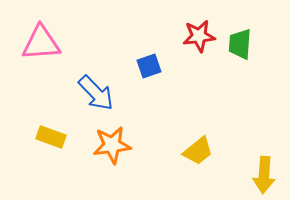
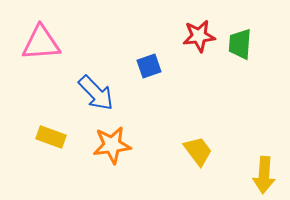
yellow trapezoid: rotated 88 degrees counterclockwise
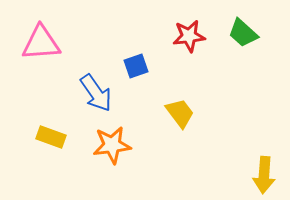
red star: moved 10 px left
green trapezoid: moved 3 px right, 11 px up; rotated 52 degrees counterclockwise
blue square: moved 13 px left
blue arrow: rotated 9 degrees clockwise
yellow trapezoid: moved 18 px left, 38 px up
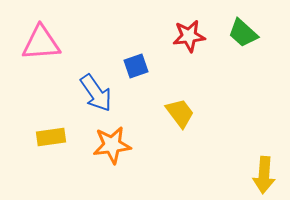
yellow rectangle: rotated 28 degrees counterclockwise
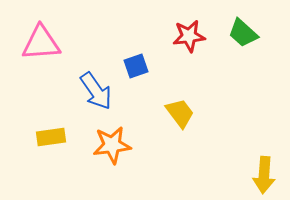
blue arrow: moved 2 px up
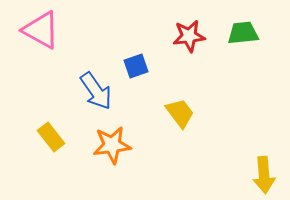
green trapezoid: rotated 132 degrees clockwise
pink triangle: moved 13 px up; rotated 33 degrees clockwise
yellow rectangle: rotated 60 degrees clockwise
yellow arrow: rotated 9 degrees counterclockwise
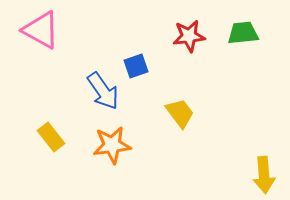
blue arrow: moved 7 px right
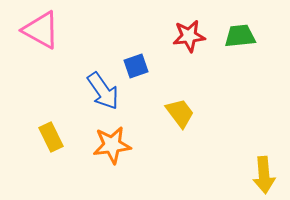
green trapezoid: moved 3 px left, 3 px down
yellow rectangle: rotated 12 degrees clockwise
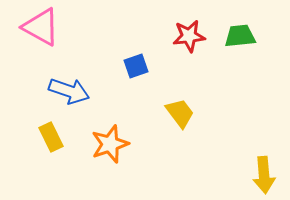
pink triangle: moved 3 px up
blue arrow: moved 34 px left; rotated 36 degrees counterclockwise
orange star: moved 2 px left, 1 px up; rotated 12 degrees counterclockwise
